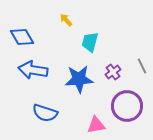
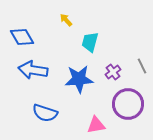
purple circle: moved 1 px right, 2 px up
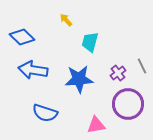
blue diamond: rotated 15 degrees counterclockwise
purple cross: moved 5 px right, 1 px down
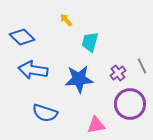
purple circle: moved 2 px right
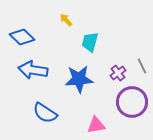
purple circle: moved 2 px right, 2 px up
blue semicircle: rotated 15 degrees clockwise
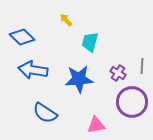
gray line: rotated 28 degrees clockwise
purple cross: rotated 21 degrees counterclockwise
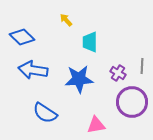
cyan trapezoid: rotated 15 degrees counterclockwise
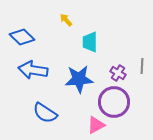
purple circle: moved 18 px left
pink triangle: rotated 18 degrees counterclockwise
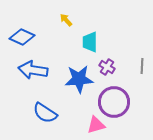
blue diamond: rotated 20 degrees counterclockwise
purple cross: moved 11 px left, 6 px up
pink triangle: rotated 12 degrees clockwise
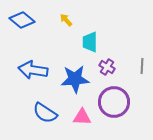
blue diamond: moved 17 px up; rotated 15 degrees clockwise
blue star: moved 4 px left
pink triangle: moved 14 px left, 8 px up; rotated 18 degrees clockwise
